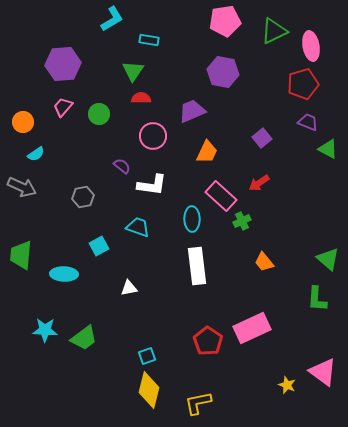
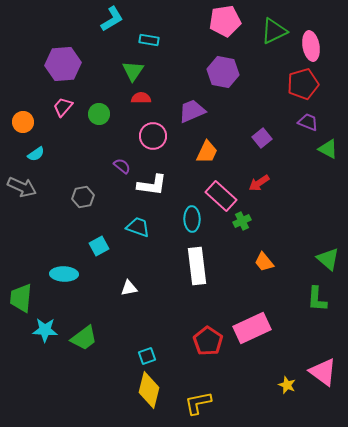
green trapezoid at (21, 255): moved 43 px down
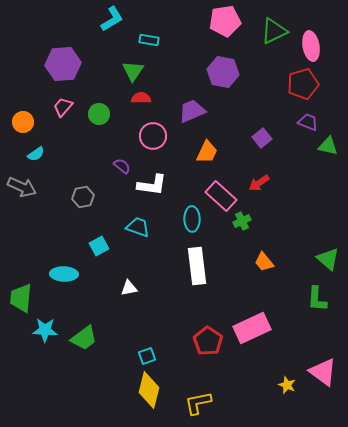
green triangle at (328, 149): moved 3 px up; rotated 15 degrees counterclockwise
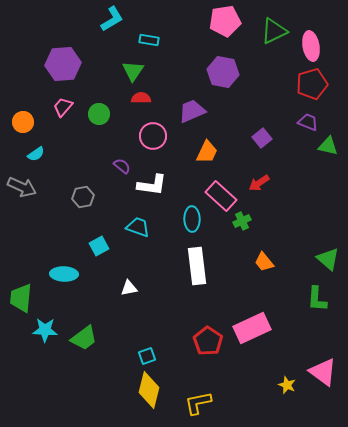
red pentagon at (303, 84): moved 9 px right
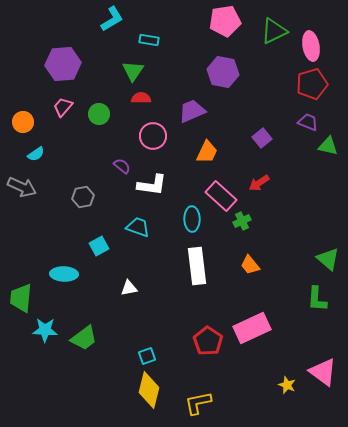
orange trapezoid at (264, 262): moved 14 px left, 3 px down
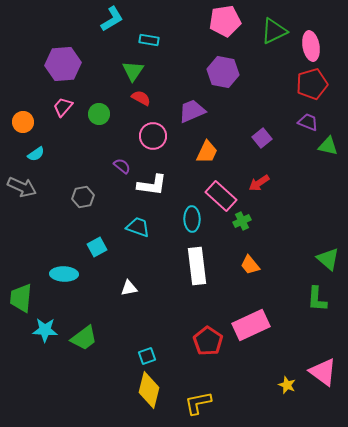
red semicircle at (141, 98): rotated 30 degrees clockwise
cyan square at (99, 246): moved 2 px left, 1 px down
pink rectangle at (252, 328): moved 1 px left, 3 px up
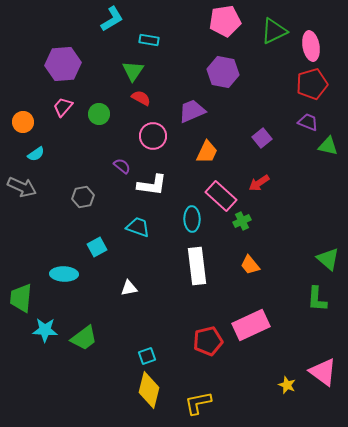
red pentagon at (208, 341): rotated 24 degrees clockwise
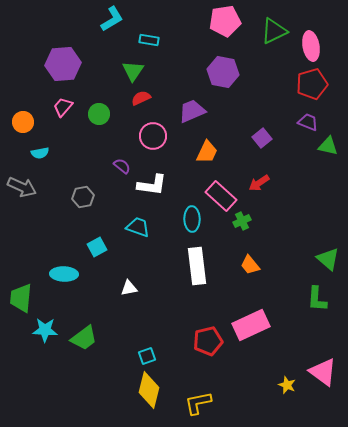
red semicircle at (141, 98): rotated 54 degrees counterclockwise
cyan semicircle at (36, 154): moved 4 px right, 1 px up; rotated 24 degrees clockwise
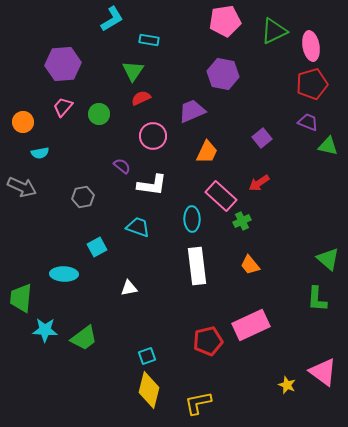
purple hexagon at (223, 72): moved 2 px down
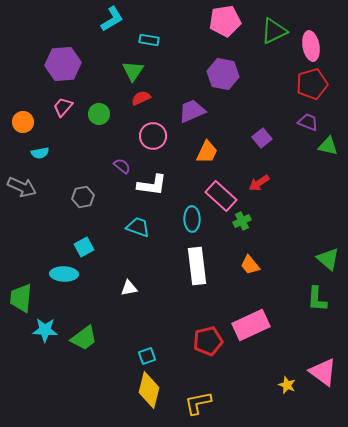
cyan square at (97, 247): moved 13 px left
